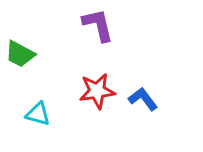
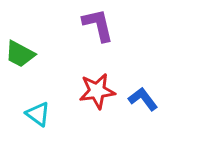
cyan triangle: rotated 20 degrees clockwise
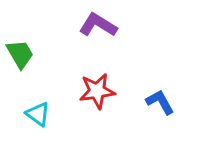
purple L-shape: rotated 45 degrees counterclockwise
green trapezoid: rotated 148 degrees counterclockwise
blue L-shape: moved 17 px right, 3 px down; rotated 8 degrees clockwise
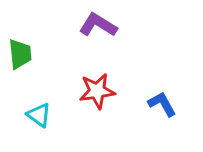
green trapezoid: rotated 24 degrees clockwise
blue L-shape: moved 2 px right, 2 px down
cyan triangle: moved 1 px right, 1 px down
